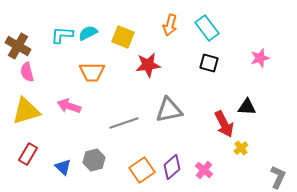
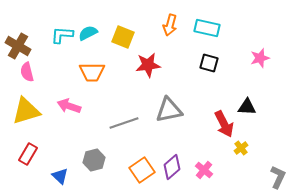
cyan rectangle: rotated 40 degrees counterclockwise
blue triangle: moved 3 px left, 9 px down
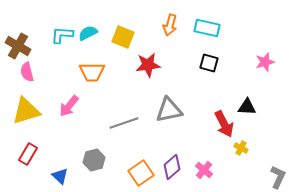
pink star: moved 5 px right, 4 px down
pink arrow: rotated 70 degrees counterclockwise
yellow cross: rotated 24 degrees counterclockwise
orange square: moved 1 px left, 3 px down
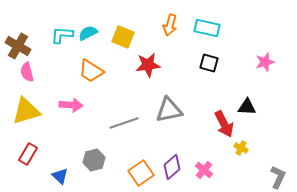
orange trapezoid: moved 1 px left, 1 px up; rotated 32 degrees clockwise
pink arrow: moved 2 px right, 1 px up; rotated 125 degrees counterclockwise
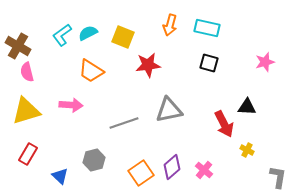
cyan L-shape: rotated 40 degrees counterclockwise
yellow cross: moved 6 px right, 2 px down
gray L-shape: rotated 15 degrees counterclockwise
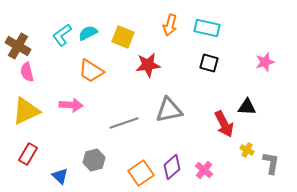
yellow triangle: rotated 8 degrees counterclockwise
gray L-shape: moved 7 px left, 14 px up
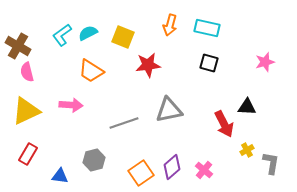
yellow cross: rotated 32 degrees clockwise
blue triangle: rotated 36 degrees counterclockwise
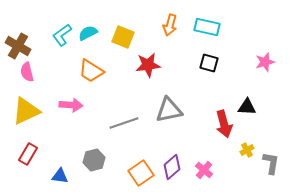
cyan rectangle: moved 1 px up
red arrow: rotated 12 degrees clockwise
